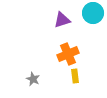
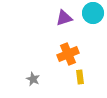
purple triangle: moved 2 px right, 2 px up
yellow rectangle: moved 5 px right, 1 px down
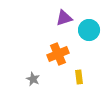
cyan circle: moved 4 px left, 17 px down
orange cross: moved 10 px left
yellow rectangle: moved 1 px left
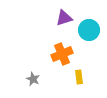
orange cross: moved 4 px right
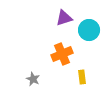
yellow rectangle: moved 3 px right
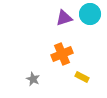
cyan circle: moved 1 px right, 16 px up
yellow rectangle: rotated 56 degrees counterclockwise
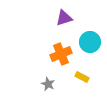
cyan circle: moved 28 px down
orange cross: moved 1 px left
gray star: moved 15 px right, 5 px down
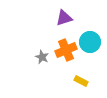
orange cross: moved 5 px right, 4 px up
yellow rectangle: moved 1 px left, 4 px down
gray star: moved 6 px left, 27 px up
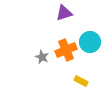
purple triangle: moved 5 px up
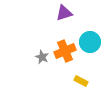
orange cross: moved 1 px left, 1 px down
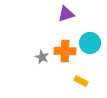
purple triangle: moved 2 px right, 1 px down
cyan circle: moved 1 px down
orange cross: rotated 25 degrees clockwise
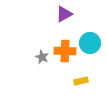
purple triangle: moved 2 px left; rotated 12 degrees counterclockwise
yellow rectangle: rotated 40 degrees counterclockwise
